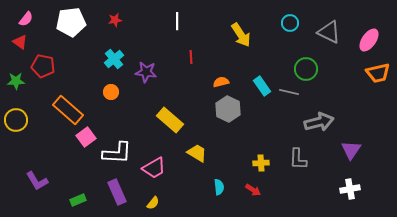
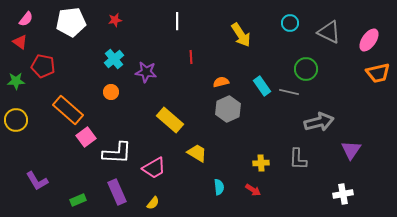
gray hexagon: rotated 10 degrees clockwise
white cross: moved 7 px left, 5 px down
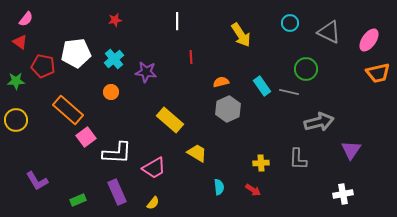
white pentagon: moved 5 px right, 31 px down
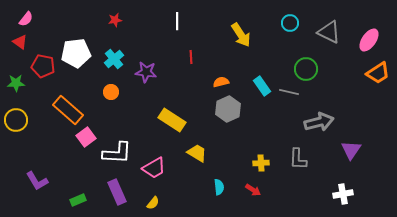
orange trapezoid: rotated 20 degrees counterclockwise
green star: moved 2 px down
yellow rectangle: moved 2 px right; rotated 8 degrees counterclockwise
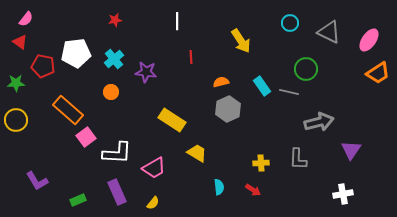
yellow arrow: moved 6 px down
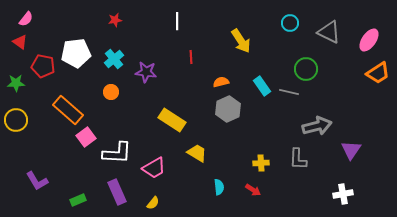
gray arrow: moved 2 px left, 4 px down
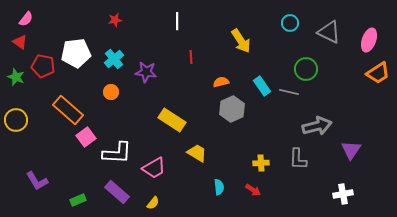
pink ellipse: rotated 15 degrees counterclockwise
green star: moved 6 px up; rotated 24 degrees clockwise
gray hexagon: moved 4 px right
purple rectangle: rotated 25 degrees counterclockwise
